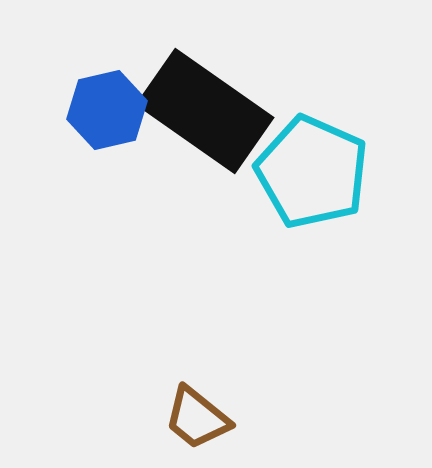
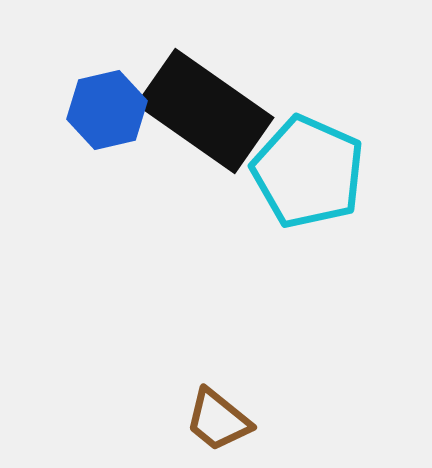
cyan pentagon: moved 4 px left
brown trapezoid: moved 21 px right, 2 px down
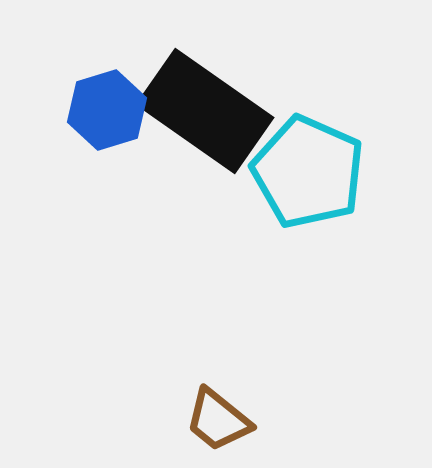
blue hexagon: rotated 4 degrees counterclockwise
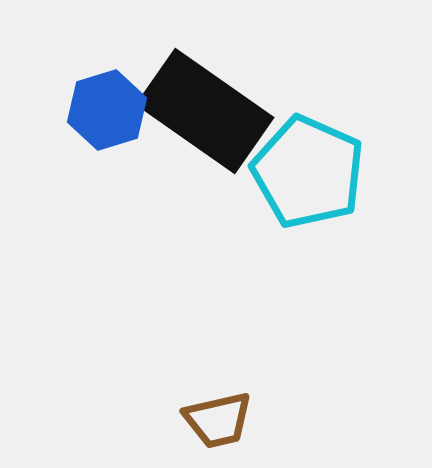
brown trapezoid: rotated 52 degrees counterclockwise
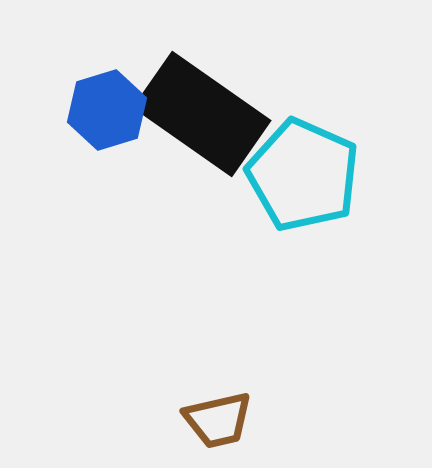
black rectangle: moved 3 px left, 3 px down
cyan pentagon: moved 5 px left, 3 px down
